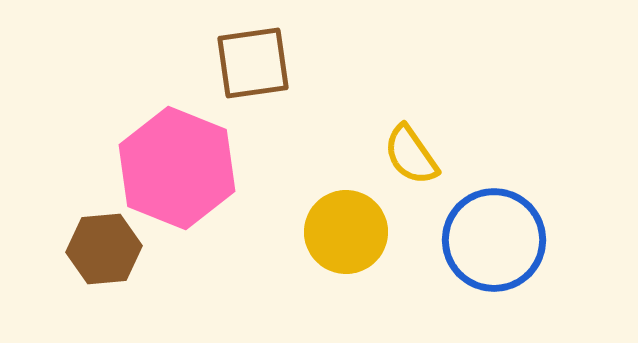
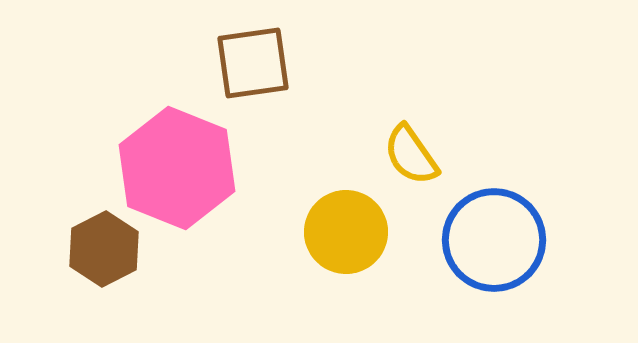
brown hexagon: rotated 22 degrees counterclockwise
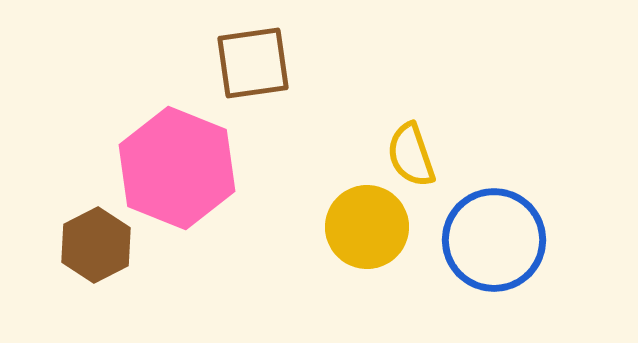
yellow semicircle: rotated 16 degrees clockwise
yellow circle: moved 21 px right, 5 px up
brown hexagon: moved 8 px left, 4 px up
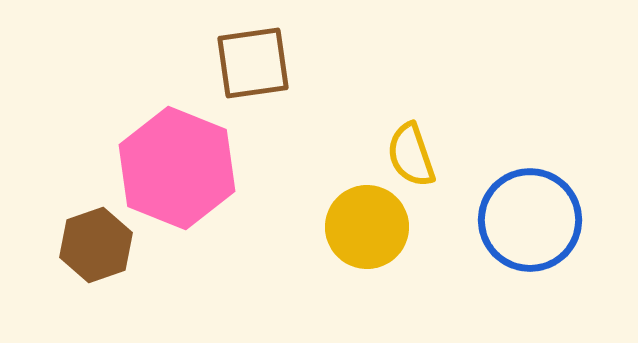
blue circle: moved 36 px right, 20 px up
brown hexagon: rotated 8 degrees clockwise
